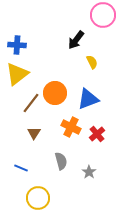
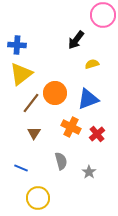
yellow semicircle: moved 2 px down; rotated 80 degrees counterclockwise
yellow triangle: moved 4 px right
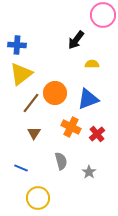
yellow semicircle: rotated 16 degrees clockwise
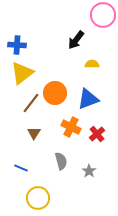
yellow triangle: moved 1 px right, 1 px up
gray star: moved 1 px up
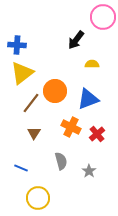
pink circle: moved 2 px down
orange circle: moved 2 px up
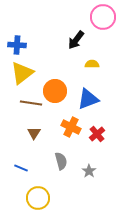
brown line: rotated 60 degrees clockwise
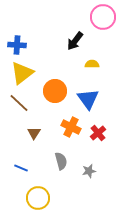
black arrow: moved 1 px left, 1 px down
blue triangle: rotated 45 degrees counterclockwise
brown line: moved 12 px left; rotated 35 degrees clockwise
red cross: moved 1 px right, 1 px up
gray star: rotated 24 degrees clockwise
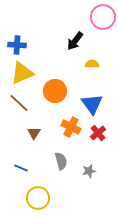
yellow triangle: rotated 15 degrees clockwise
blue triangle: moved 4 px right, 5 px down
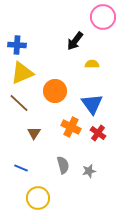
red cross: rotated 14 degrees counterclockwise
gray semicircle: moved 2 px right, 4 px down
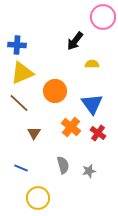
orange cross: rotated 12 degrees clockwise
